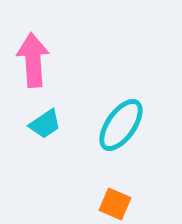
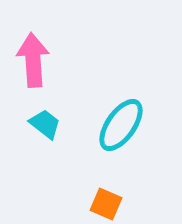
cyan trapezoid: rotated 108 degrees counterclockwise
orange square: moved 9 px left
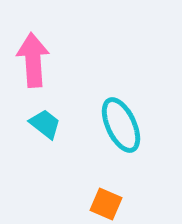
cyan ellipse: rotated 60 degrees counterclockwise
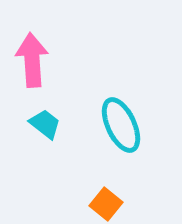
pink arrow: moved 1 px left
orange square: rotated 16 degrees clockwise
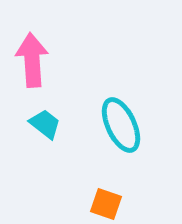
orange square: rotated 20 degrees counterclockwise
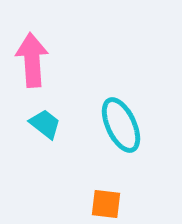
orange square: rotated 12 degrees counterclockwise
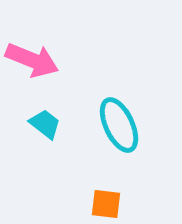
pink arrow: rotated 116 degrees clockwise
cyan ellipse: moved 2 px left
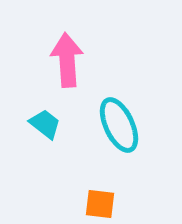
pink arrow: moved 35 px right; rotated 116 degrees counterclockwise
orange square: moved 6 px left
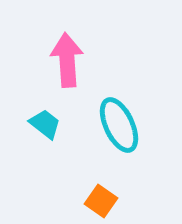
orange square: moved 1 px right, 3 px up; rotated 28 degrees clockwise
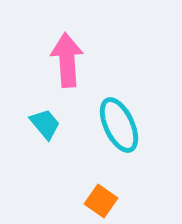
cyan trapezoid: rotated 12 degrees clockwise
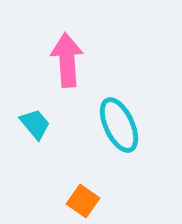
cyan trapezoid: moved 10 px left
orange square: moved 18 px left
